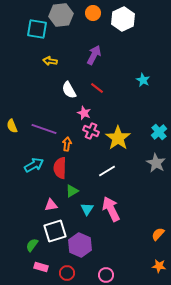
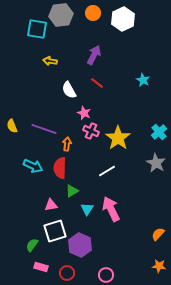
red line: moved 5 px up
cyan arrow: moved 1 px left, 1 px down; rotated 54 degrees clockwise
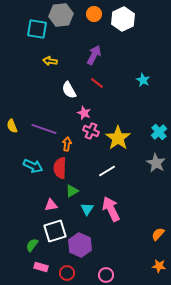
orange circle: moved 1 px right, 1 px down
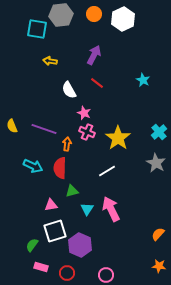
pink cross: moved 4 px left, 1 px down
green triangle: rotated 16 degrees clockwise
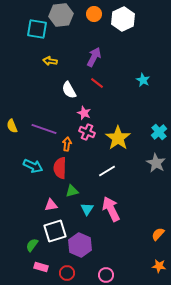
purple arrow: moved 2 px down
